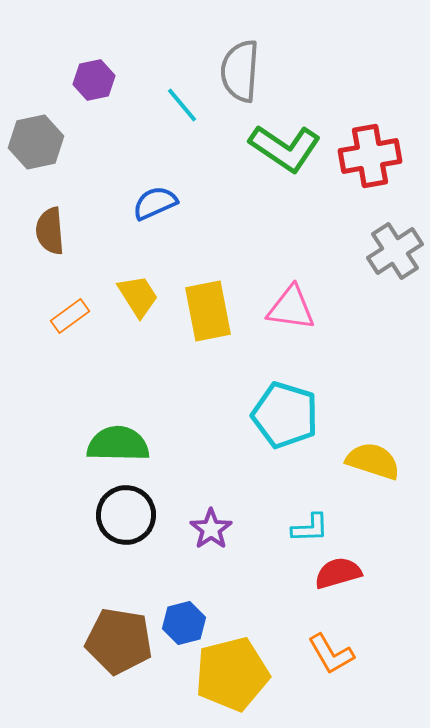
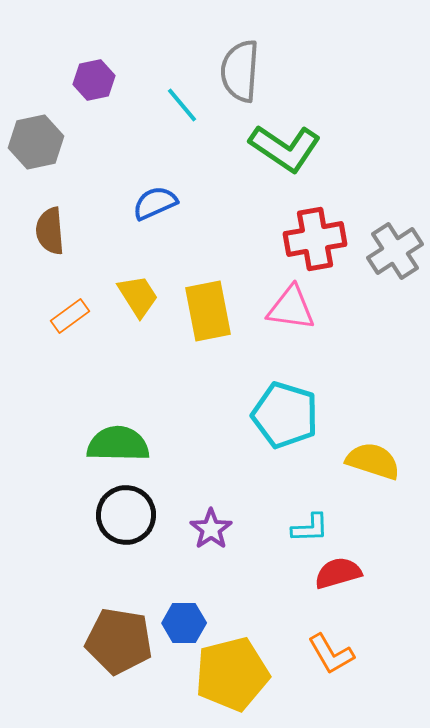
red cross: moved 55 px left, 83 px down
blue hexagon: rotated 15 degrees clockwise
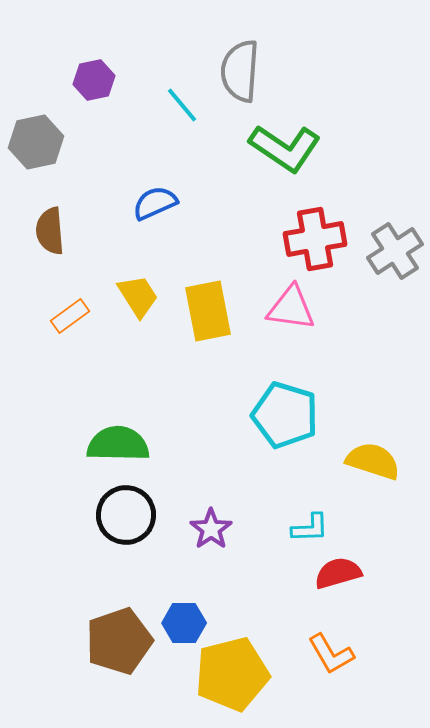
brown pentagon: rotated 28 degrees counterclockwise
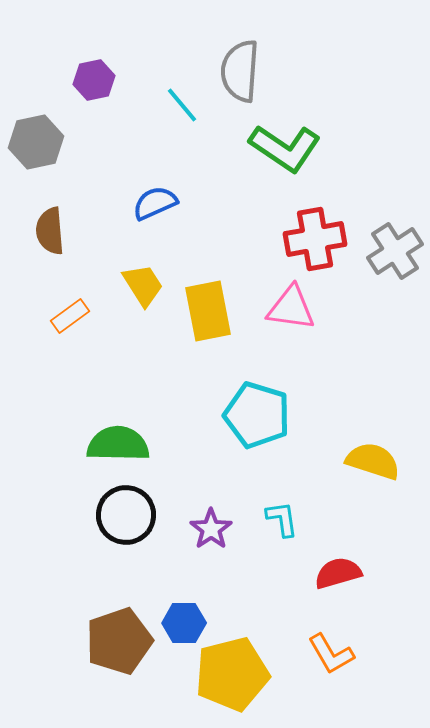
yellow trapezoid: moved 5 px right, 11 px up
cyan pentagon: moved 28 px left
cyan L-shape: moved 28 px left, 9 px up; rotated 96 degrees counterclockwise
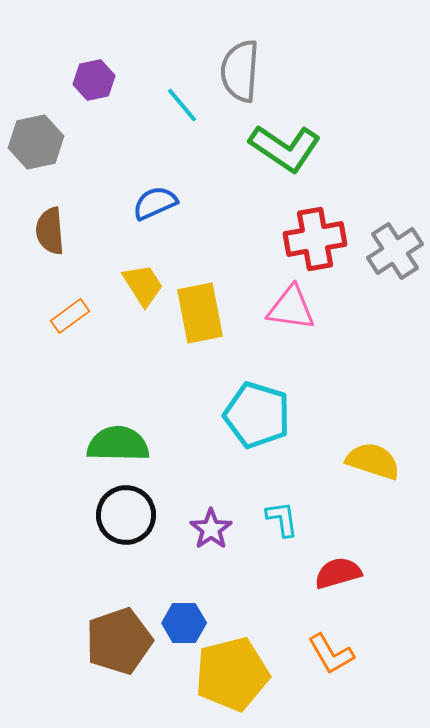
yellow rectangle: moved 8 px left, 2 px down
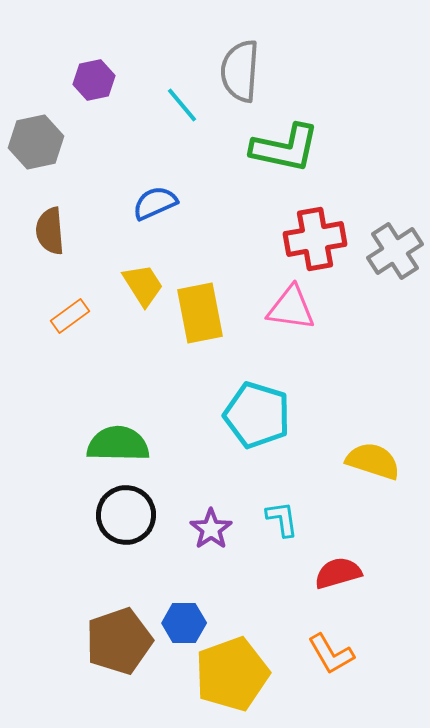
green L-shape: rotated 22 degrees counterclockwise
yellow pentagon: rotated 6 degrees counterclockwise
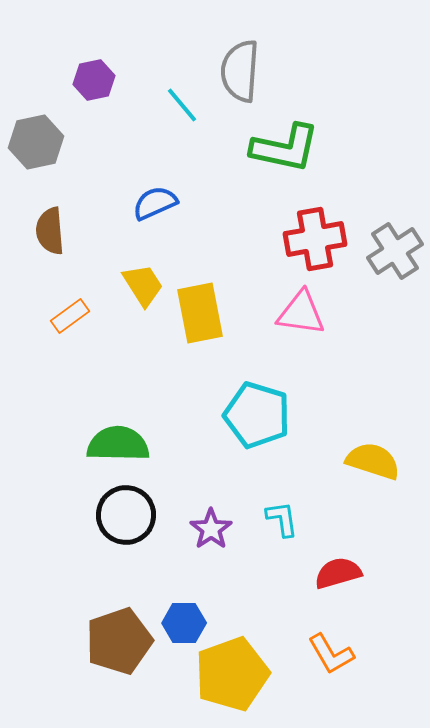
pink triangle: moved 10 px right, 5 px down
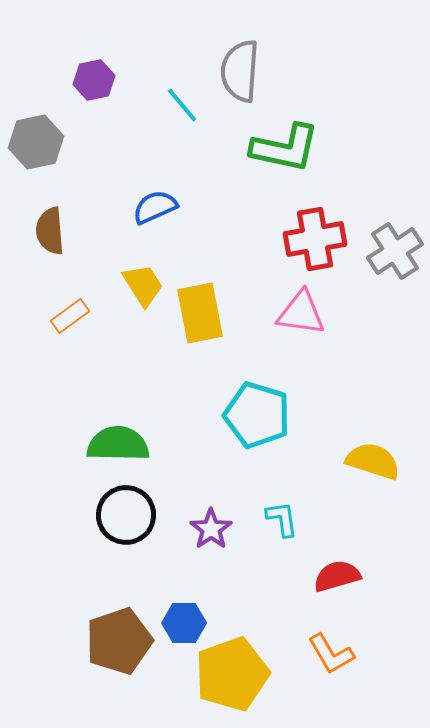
blue semicircle: moved 4 px down
red semicircle: moved 1 px left, 3 px down
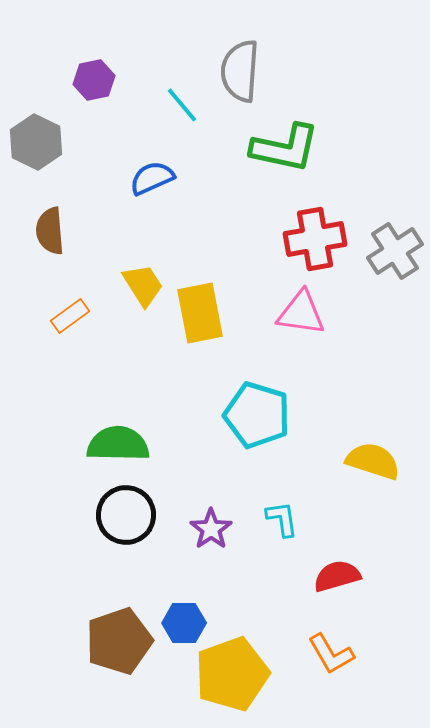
gray hexagon: rotated 22 degrees counterclockwise
blue semicircle: moved 3 px left, 29 px up
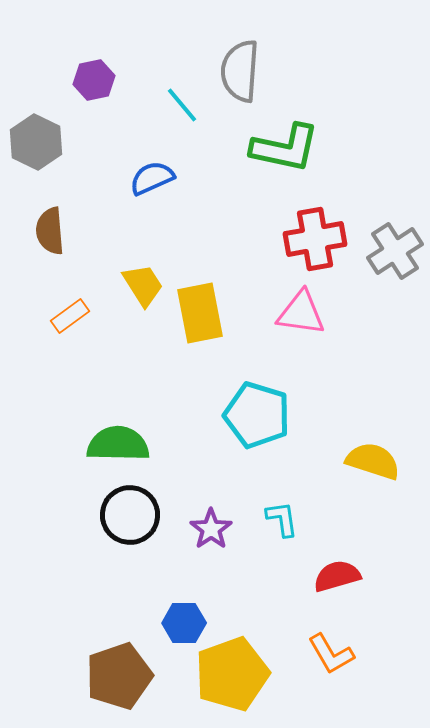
black circle: moved 4 px right
brown pentagon: moved 35 px down
